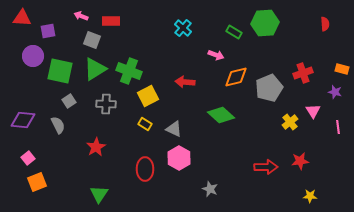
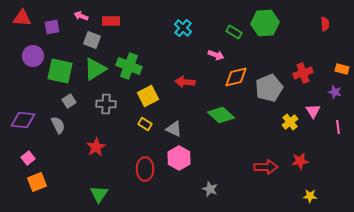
purple square at (48, 31): moved 4 px right, 4 px up
green cross at (129, 71): moved 5 px up
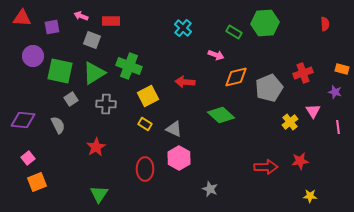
green triangle at (95, 69): moved 1 px left, 4 px down
gray square at (69, 101): moved 2 px right, 2 px up
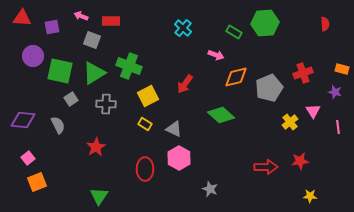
red arrow at (185, 82): moved 2 px down; rotated 60 degrees counterclockwise
green triangle at (99, 194): moved 2 px down
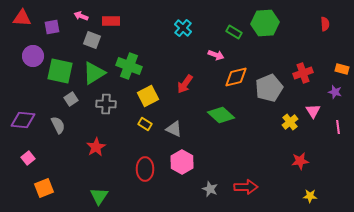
pink hexagon at (179, 158): moved 3 px right, 4 px down
red arrow at (266, 167): moved 20 px left, 20 px down
orange square at (37, 182): moved 7 px right, 6 px down
